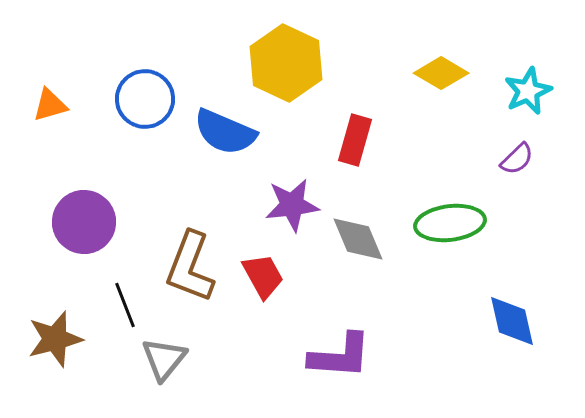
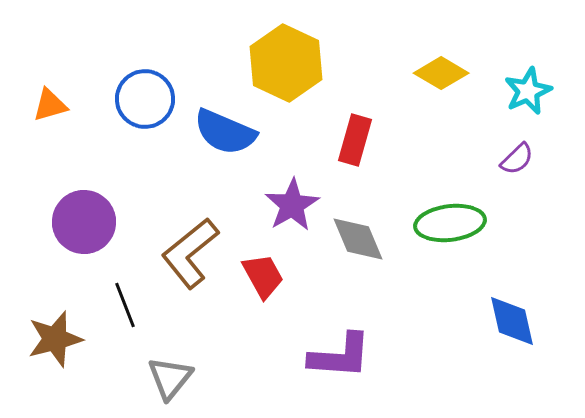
purple star: rotated 24 degrees counterclockwise
brown L-shape: moved 14 px up; rotated 30 degrees clockwise
gray triangle: moved 6 px right, 19 px down
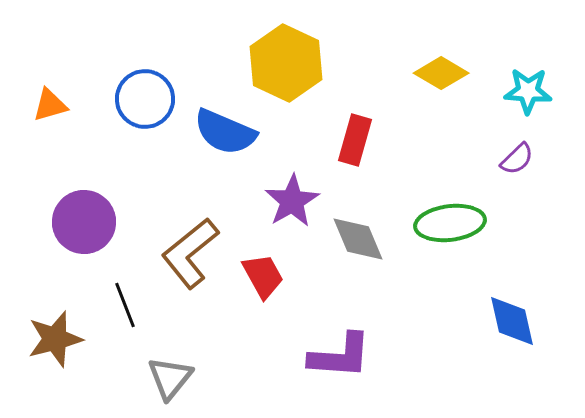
cyan star: rotated 27 degrees clockwise
purple star: moved 4 px up
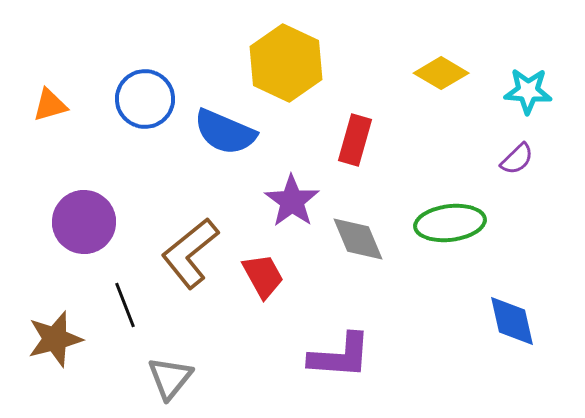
purple star: rotated 6 degrees counterclockwise
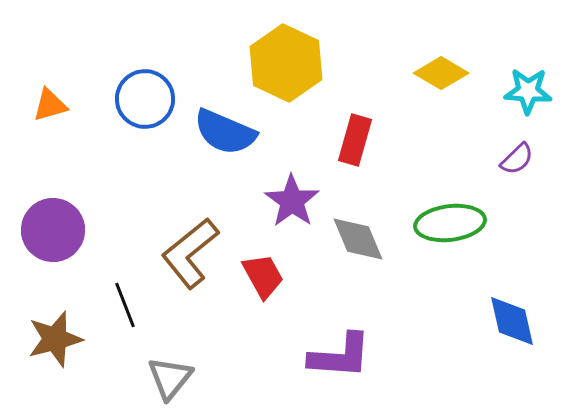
purple circle: moved 31 px left, 8 px down
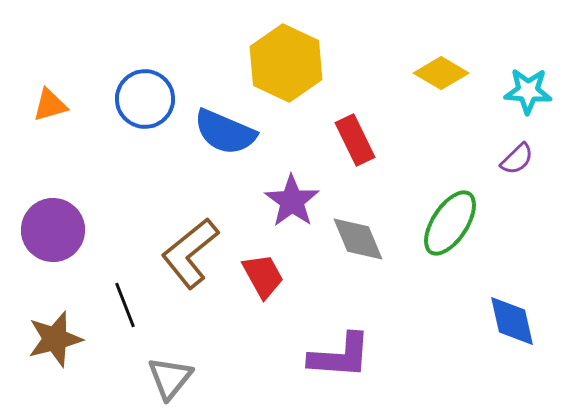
red rectangle: rotated 42 degrees counterclockwise
green ellipse: rotated 50 degrees counterclockwise
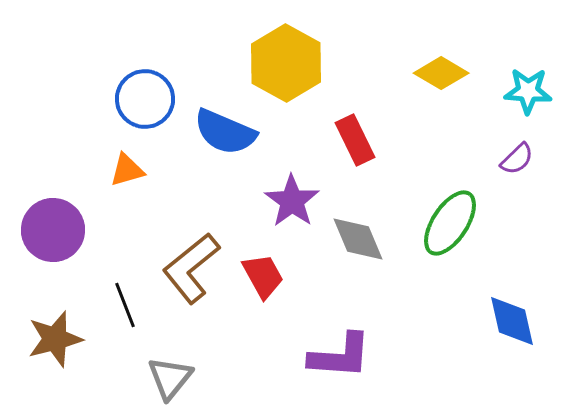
yellow hexagon: rotated 4 degrees clockwise
orange triangle: moved 77 px right, 65 px down
brown L-shape: moved 1 px right, 15 px down
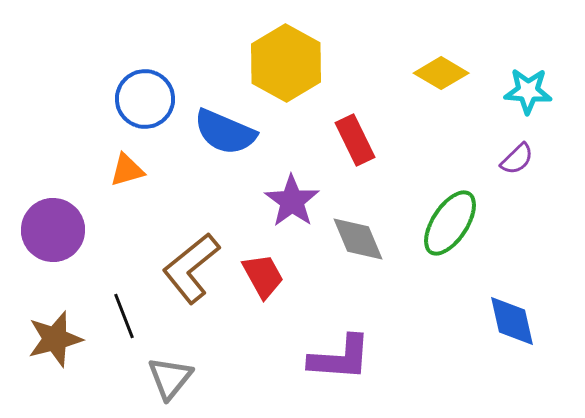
black line: moved 1 px left, 11 px down
purple L-shape: moved 2 px down
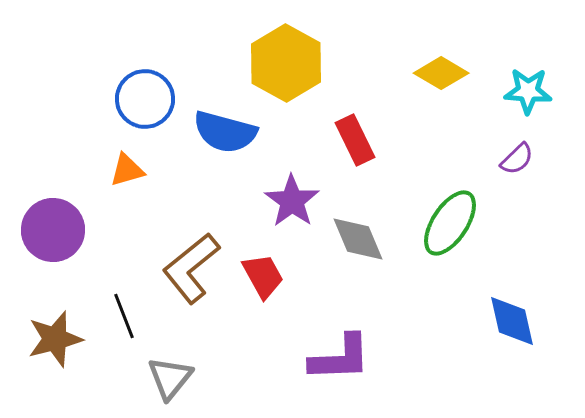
blue semicircle: rotated 8 degrees counterclockwise
purple L-shape: rotated 6 degrees counterclockwise
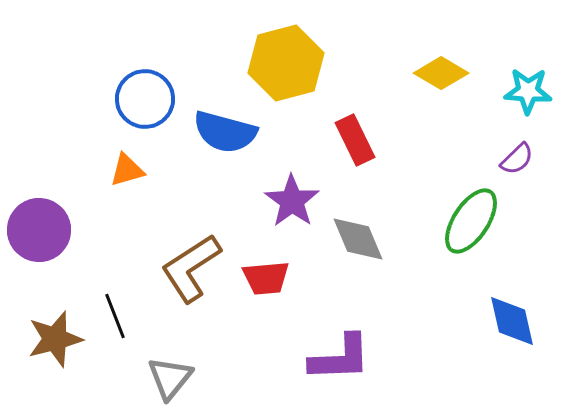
yellow hexagon: rotated 16 degrees clockwise
green ellipse: moved 21 px right, 2 px up
purple circle: moved 14 px left
brown L-shape: rotated 6 degrees clockwise
red trapezoid: moved 3 px right, 2 px down; rotated 114 degrees clockwise
black line: moved 9 px left
